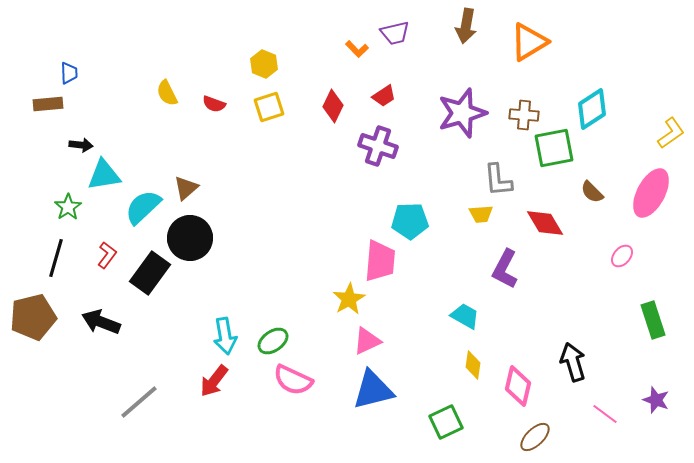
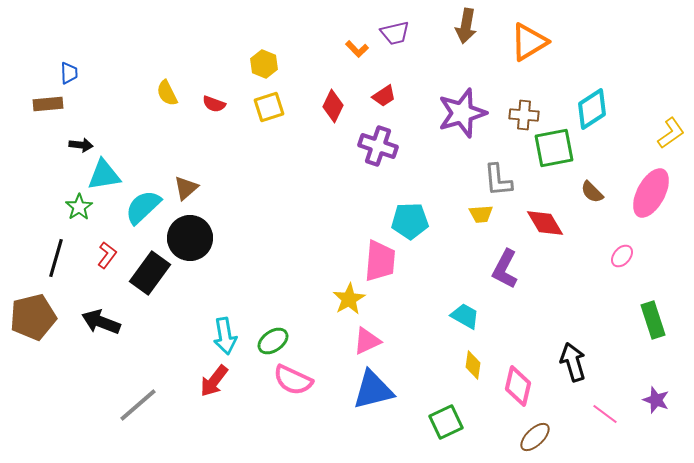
green star at (68, 207): moved 11 px right
gray line at (139, 402): moved 1 px left, 3 px down
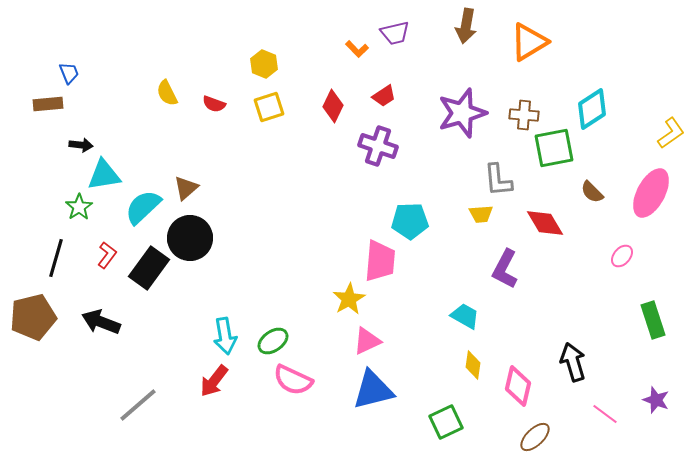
blue trapezoid at (69, 73): rotated 20 degrees counterclockwise
black rectangle at (150, 273): moved 1 px left, 5 px up
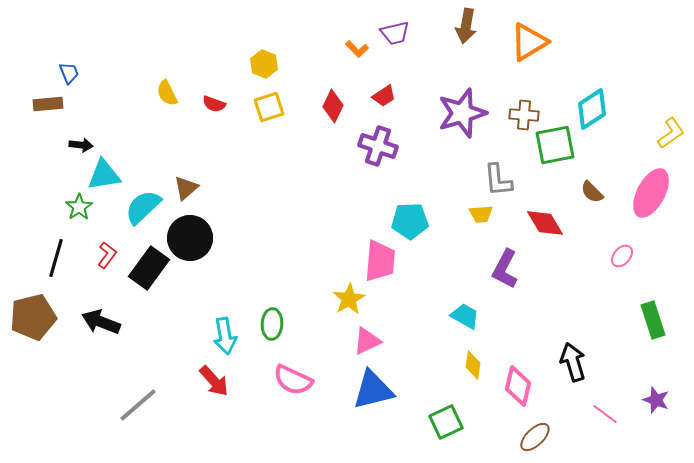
green square at (554, 148): moved 1 px right, 3 px up
green ellipse at (273, 341): moved 1 px left, 17 px up; rotated 52 degrees counterclockwise
red arrow at (214, 381): rotated 80 degrees counterclockwise
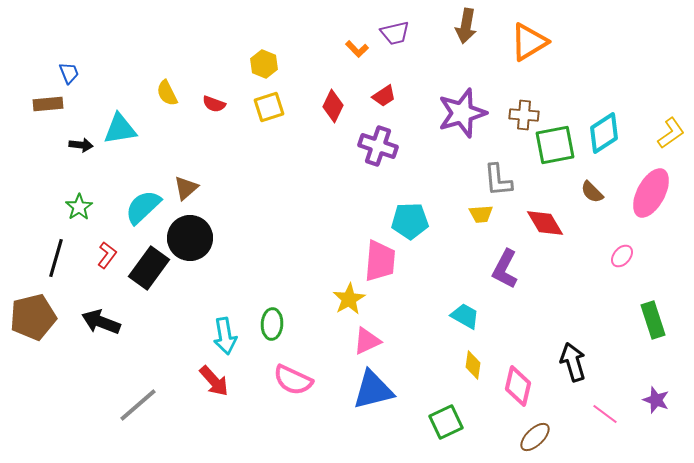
cyan diamond at (592, 109): moved 12 px right, 24 px down
cyan triangle at (104, 175): moved 16 px right, 46 px up
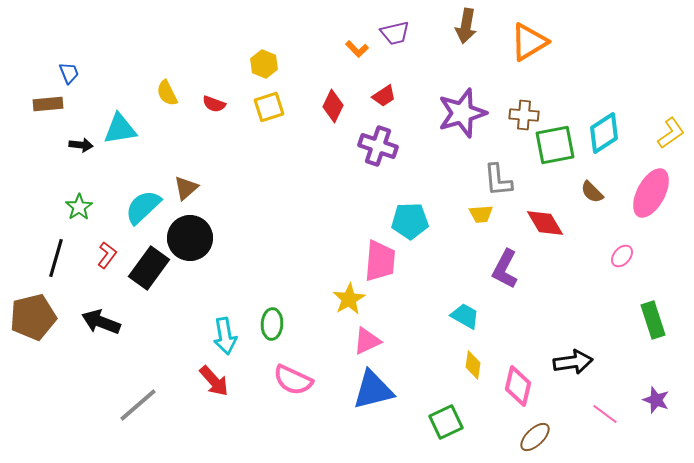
black arrow at (573, 362): rotated 99 degrees clockwise
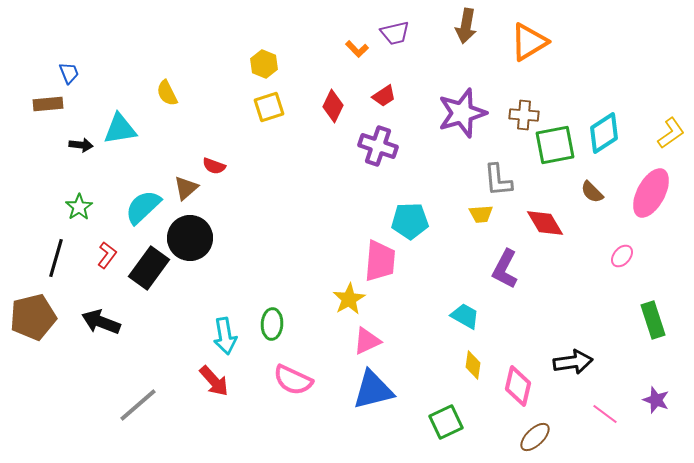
red semicircle at (214, 104): moved 62 px down
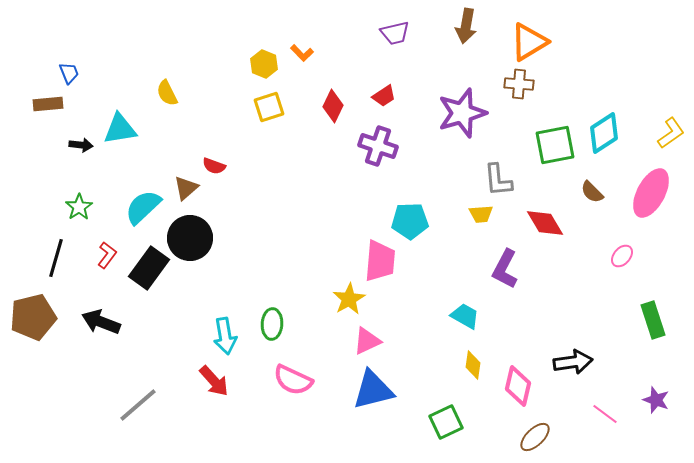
orange L-shape at (357, 49): moved 55 px left, 4 px down
brown cross at (524, 115): moved 5 px left, 31 px up
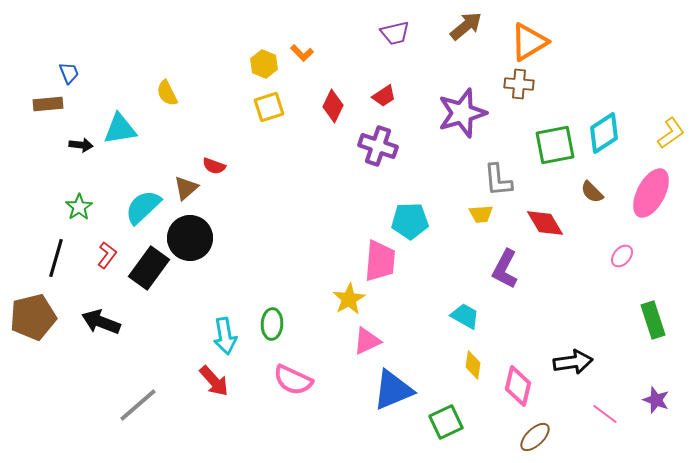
brown arrow at (466, 26): rotated 140 degrees counterclockwise
blue triangle at (373, 390): moved 20 px right; rotated 9 degrees counterclockwise
